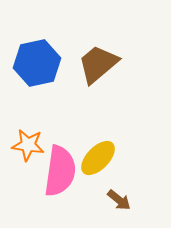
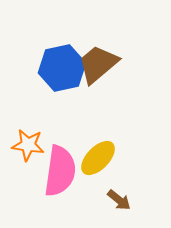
blue hexagon: moved 25 px right, 5 px down
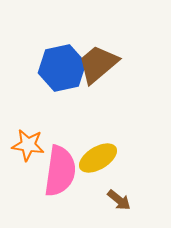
yellow ellipse: rotated 15 degrees clockwise
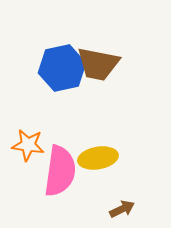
brown trapezoid: rotated 129 degrees counterclockwise
yellow ellipse: rotated 21 degrees clockwise
brown arrow: moved 3 px right, 9 px down; rotated 65 degrees counterclockwise
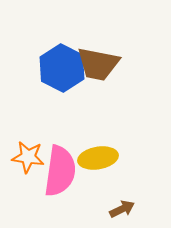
blue hexagon: rotated 21 degrees counterclockwise
orange star: moved 12 px down
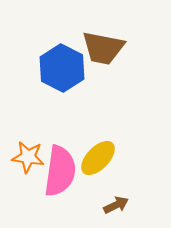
brown trapezoid: moved 5 px right, 16 px up
yellow ellipse: rotated 36 degrees counterclockwise
brown arrow: moved 6 px left, 4 px up
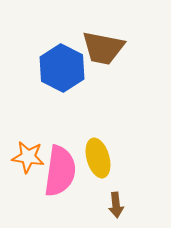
yellow ellipse: rotated 60 degrees counterclockwise
brown arrow: rotated 110 degrees clockwise
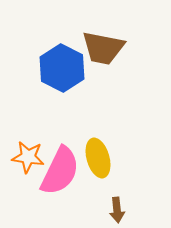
pink semicircle: rotated 18 degrees clockwise
brown arrow: moved 1 px right, 5 px down
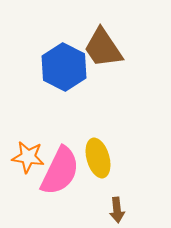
brown trapezoid: rotated 45 degrees clockwise
blue hexagon: moved 2 px right, 1 px up
